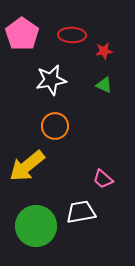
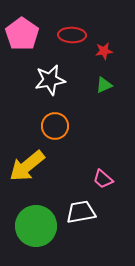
white star: moved 1 px left
green triangle: rotated 48 degrees counterclockwise
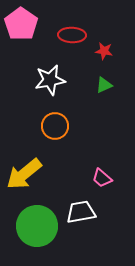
pink pentagon: moved 1 px left, 10 px up
red star: rotated 18 degrees clockwise
yellow arrow: moved 3 px left, 8 px down
pink trapezoid: moved 1 px left, 1 px up
green circle: moved 1 px right
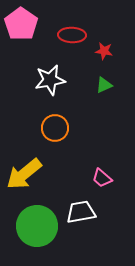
orange circle: moved 2 px down
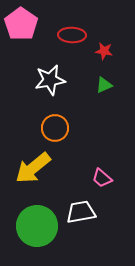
yellow arrow: moved 9 px right, 6 px up
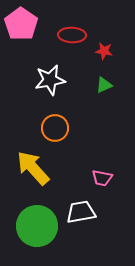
yellow arrow: rotated 87 degrees clockwise
pink trapezoid: rotated 30 degrees counterclockwise
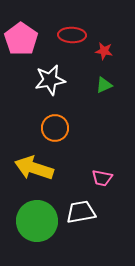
pink pentagon: moved 15 px down
yellow arrow: moved 1 px right; rotated 30 degrees counterclockwise
green circle: moved 5 px up
